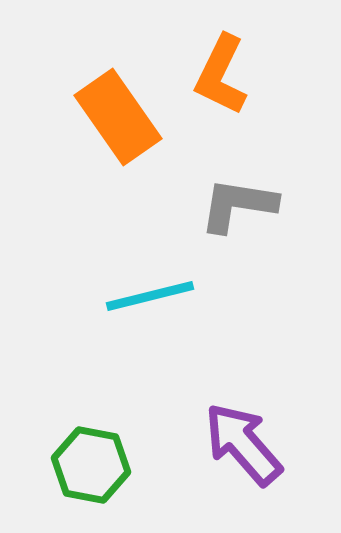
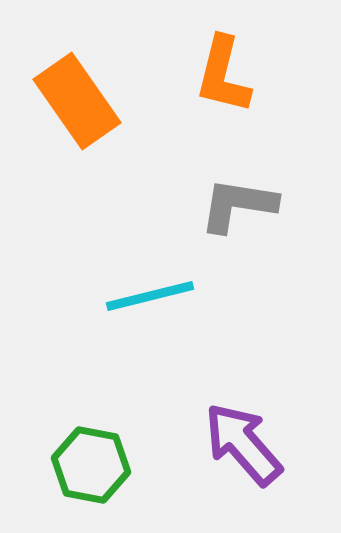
orange L-shape: moved 2 px right; rotated 12 degrees counterclockwise
orange rectangle: moved 41 px left, 16 px up
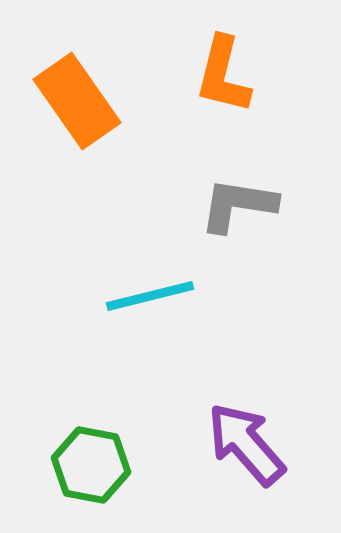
purple arrow: moved 3 px right
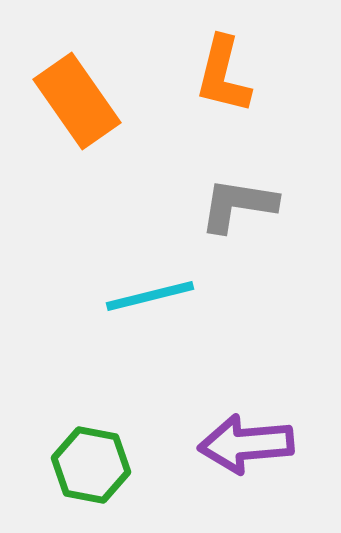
purple arrow: rotated 54 degrees counterclockwise
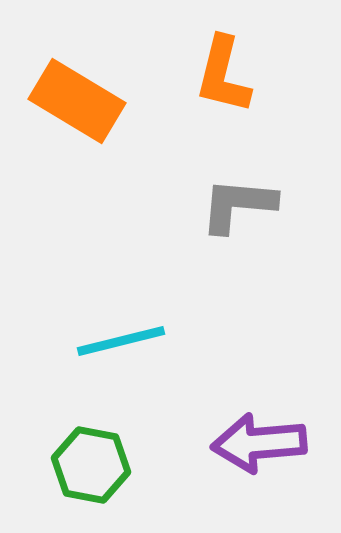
orange rectangle: rotated 24 degrees counterclockwise
gray L-shape: rotated 4 degrees counterclockwise
cyan line: moved 29 px left, 45 px down
purple arrow: moved 13 px right, 1 px up
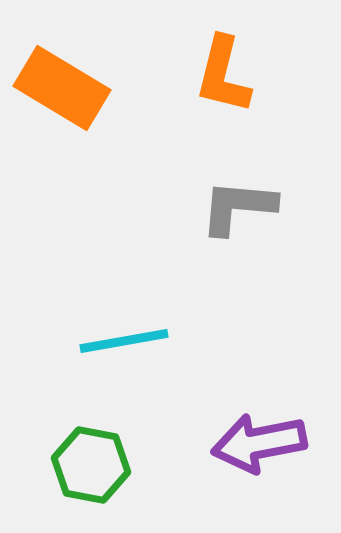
orange rectangle: moved 15 px left, 13 px up
gray L-shape: moved 2 px down
cyan line: moved 3 px right; rotated 4 degrees clockwise
purple arrow: rotated 6 degrees counterclockwise
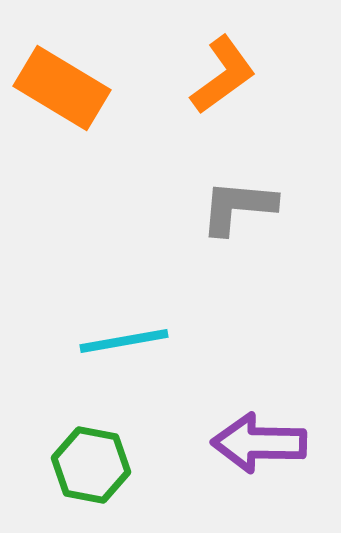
orange L-shape: rotated 140 degrees counterclockwise
purple arrow: rotated 12 degrees clockwise
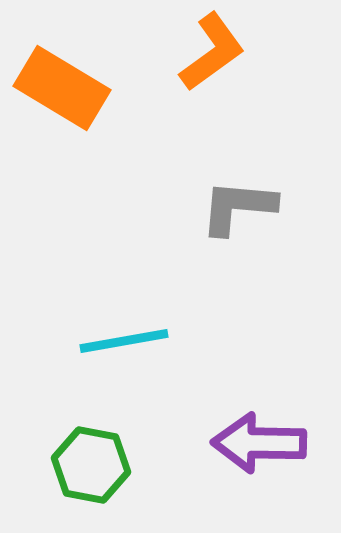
orange L-shape: moved 11 px left, 23 px up
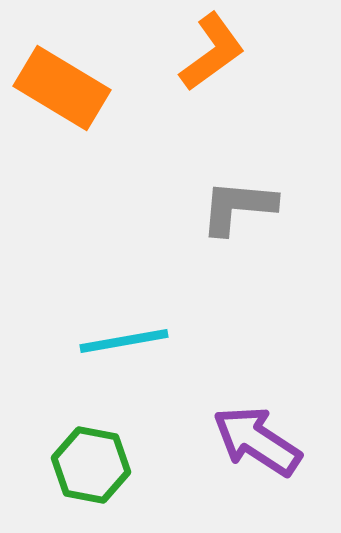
purple arrow: moved 2 px left, 2 px up; rotated 32 degrees clockwise
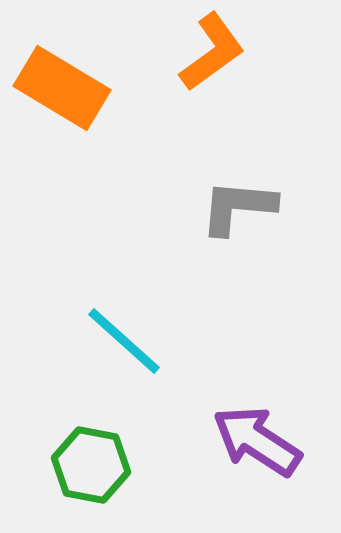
cyan line: rotated 52 degrees clockwise
